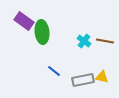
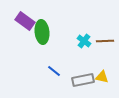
purple rectangle: moved 1 px right
brown line: rotated 12 degrees counterclockwise
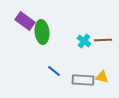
brown line: moved 2 px left, 1 px up
gray rectangle: rotated 15 degrees clockwise
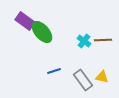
green ellipse: rotated 35 degrees counterclockwise
blue line: rotated 56 degrees counterclockwise
gray rectangle: rotated 50 degrees clockwise
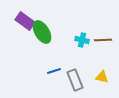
green ellipse: rotated 10 degrees clockwise
cyan cross: moved 2 px left, 1 px up; rotated 24 degrees counterclockwise
gray rectangle: moved 8 px left; rotated 15 degrees clockwise
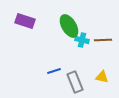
purple rectangle: rotated 18 degrees counterclockwise
green ellipse: moved 27 px right, 6 px up
gray rectangle: moved 2 px down
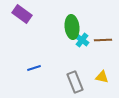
purple rectangle: moved 3 px left, 7 px up; rotated 18 degrees clockwise
green ellipse: moved 3 px right, 1 px down; rotated 25 degrees clockwise
cyan cross: rotated 24 degrees clockwise
blue line: moved 20 px left, 3 px up
